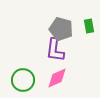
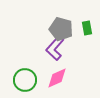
green rectangle: moved 2 px left, 2 px down
purple L-shape: moved 2 px up; rotated 35 degrees clockwise
green circle: moved 2 px right
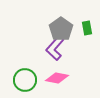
gray pentagon: rotated 20 degrees clockwise
pink diamond: rotated 35 degrees clockwise
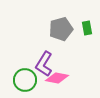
gray pentagon: rotated 20 degrees clockwise
purple L-shape: moved 11 px left, 16 px down; rotated 10 degrees counterclockwise
